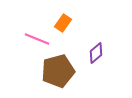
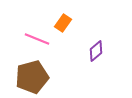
purple diamond: moved 2 px up
brown pentagon: moved 26 px left, 6 px down
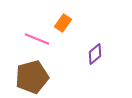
purple diamond: moved 1 px left, 3 px down
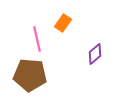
pink line: rotated 55 degrees clockwise
brown pentagon: moved 2 px left, 2 px up; rotated 20 degrees clockwise
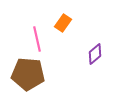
brown pentagon: moved 2 px left, 1 px up
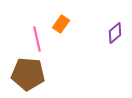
orange rectangle: moved 2 px left, 1 px down
purple diamond: moved 20 px right, 21 px up
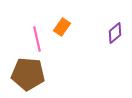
orange rectangle: moved 1 px right, 3 px down
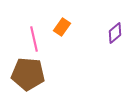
pink line: moved 3 px left
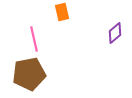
orange rectangle: moved 15 px up; rotated 48 degrees counterclockwise
brown pentagon: moved 1 px right; rotated 16 degrees counterclockwise
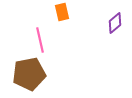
purple diamond: moved 10 px up
pink line: moved 6 px right, 1 px down
